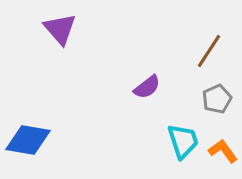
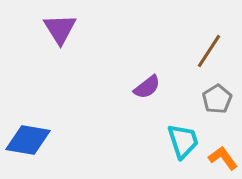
purple triangle: rotated 9 degrees clockwise
gray pentagon: rotated 8 degrees counterclockwise
orange L-shape: moved 7 px down
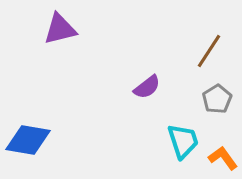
purple triangle: rotated 48 degrees clockwise
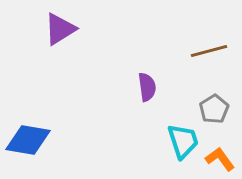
purple triangle: rotated 18 degrees counterclockwise
brown line: rotated 42 degrees clockwise
purple semicircle: rotated 60 degrees counterclockwise
gray pentagon: moved 3 px left, 10 px down
orange L-shape: moved 3 px left, 1 px down
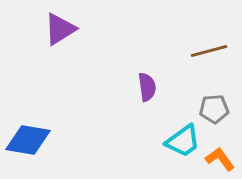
gray pentagon: rotated 28 degrees clockwise
cyan trapezoid: rotated 72 degrees clockwise
